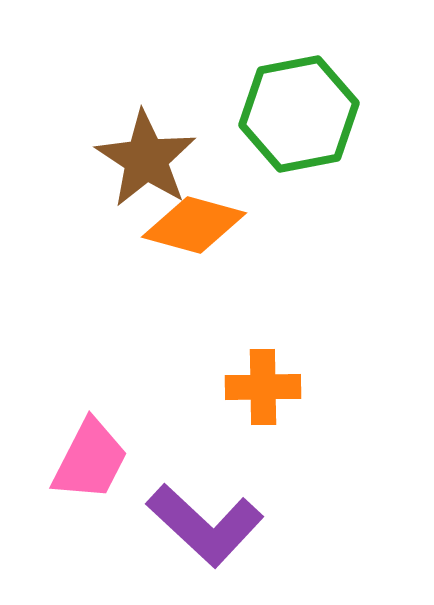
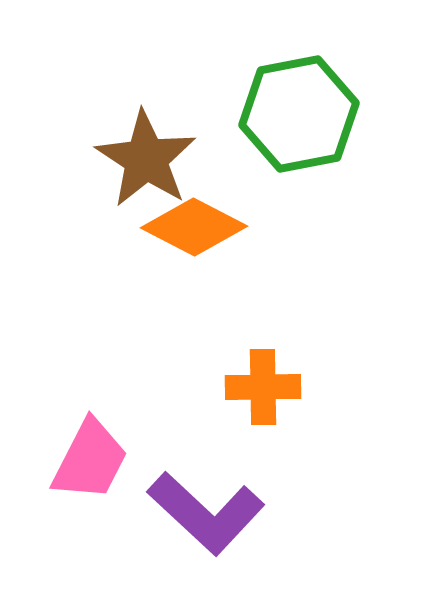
orange diamond: moved 2 px down; rotated 12 degrees clockwise
purple L-shape: moved 1 px right, 12 px up
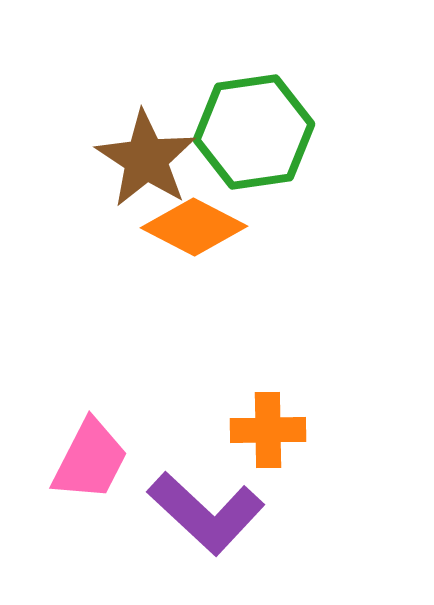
green hexagon: moved 45 px left, 18 px down; rotated 3 degrees clockwise
orange cross: moved 5 px right, 43 px down
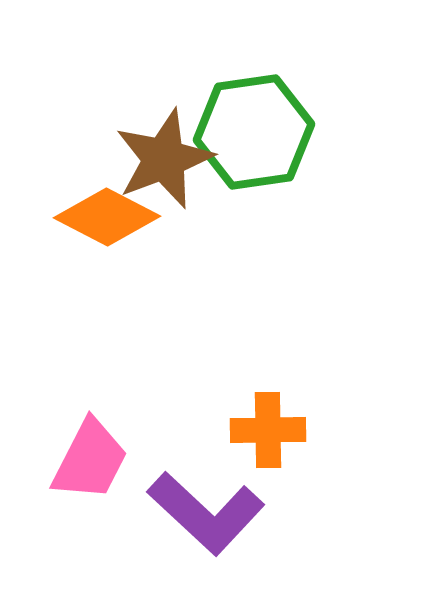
brown star: moved 18 px right; rotated 18 degrees clockwise
orange diamond: moved 87 px left, 10 px up
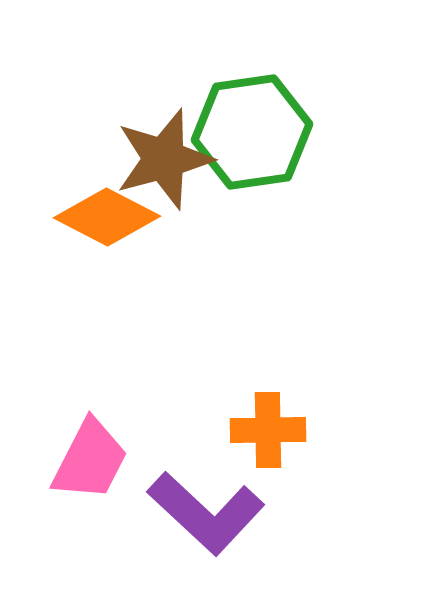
green hexagon: moved 2 px left
brown star: rotated 6 degrees clockwise
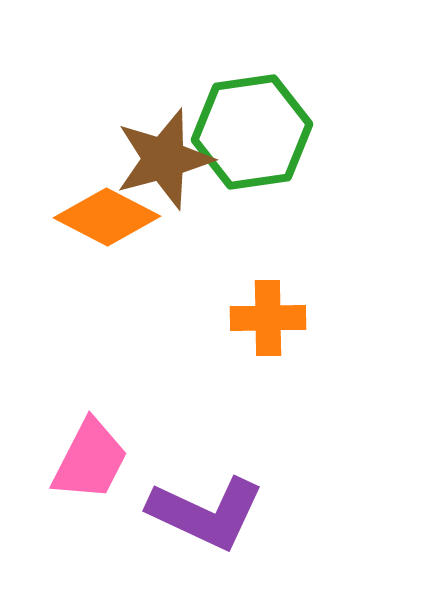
orange cross: moved 112 px up
purple L-shape: rotated 18 degrees counterclockwise
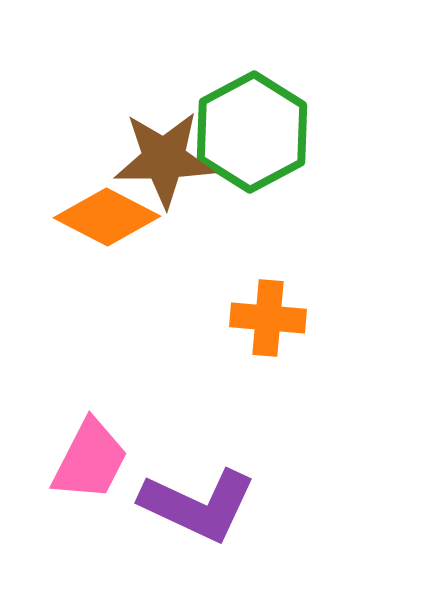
green hexagon: rotated 20 degrees counterclockwise
brown star: rotated 14 degrees clockwise
orange cross: rotated 6 degrees clockwise
purple L-shape: moved 8 px left, 8 px up
